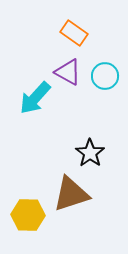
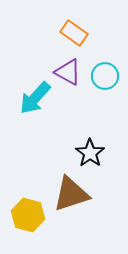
yellow hexagon: rotated 12 degrees clockwise
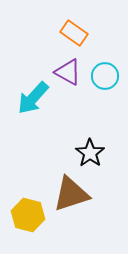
cyan arrow: moved 2 px left
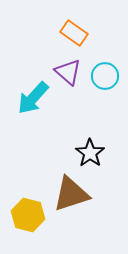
purple triangle: rotated 12 degrees clockwise
